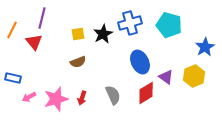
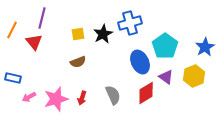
cyan pentagon: moved 4 px left, 21 px down; rotated 20 degrees clockwise
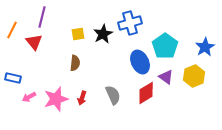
purple line: moved 1 px up
brown semicircle: moved 3 px left, 1 px down; rotated 63 degrees counterclockwise
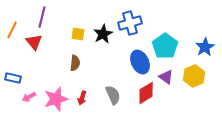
yellow square: rotated 16 degrees clockwise
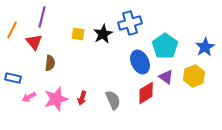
brown semicircle: moved 25 px left
gray semicircle: moved 5 px down
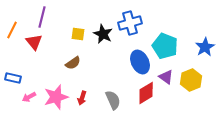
black star: rotated 18 degrees counterclockwise
cyan pentagon: rotated 15 degrees counterclockwise
brown semicircle: moved 23 px right; rotated 49 degrees clockwise
yellow hexagon: moved 3 px left, 4 px down
pink star: moved 2 px up
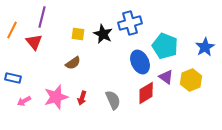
pink arrow: moved 5 px left, 4 px down
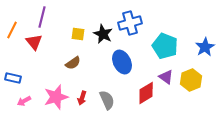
blue ellipse: moved 18 px left
gray semicircle: moved 6 px left
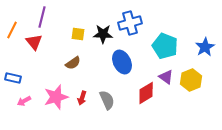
black star: rotated 24 degrees counterclockwise
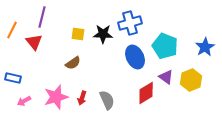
blue ellipse: moved 13 px right, 5 px up
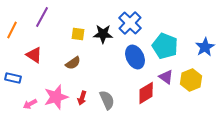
purple line: rotated 15 degrees clockwise
blue cross: rotated 30 degrees counterclockwise
red triangle: moved 13 px down; rotated 18 degrees counterclockwise
pink arrow: moved 6 px right, 3 px down
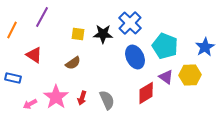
yellow hexagon: moved 1 px left, 5 px up; rotated 20 degrees clockwise
pink star: rotated 20 degrees counterclockwise
